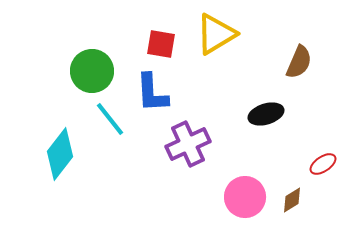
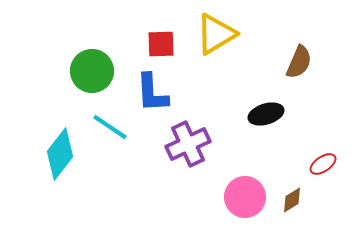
red square: rotated 12 degrees counterclockwise
cyan line: moved 8 px down; rotated 18 degrees counterclockwise
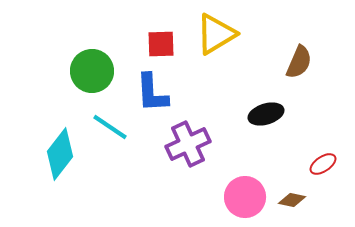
brown diamond: rotated 44 degrees clockwise
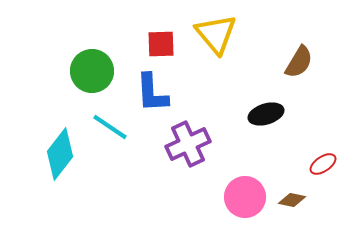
yellow triangle: rotated 39 degrees counterclockwise
brown semicircle: rotated 8 degrees clockwise
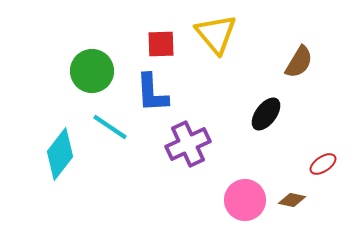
black ellipse: rotated 36 degrees counterclockwise
pink circle: moved 3 px down
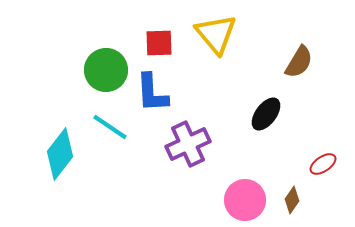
red square: moved 2 px left, 1 px up
green circle: moved 14 px right, 1 px up
brown diamond: rotated 68 degrees counterclockwise
